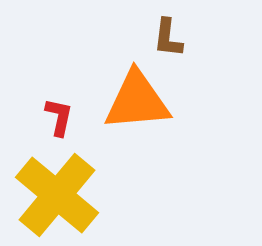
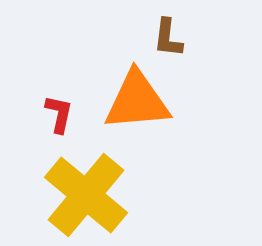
red L-shape: moved 3 px up
yellow cross: moved 29 px right
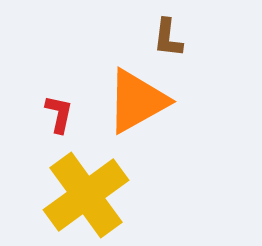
orange triangle: rotated 24 degrees counterclockwise
yellow cross: rotated 14 degrees clockwise
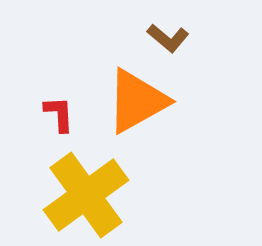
brown L-shape: rotated 57 degrees counterclockwise
red L-shape: rotated 15 degrees counterclockwise
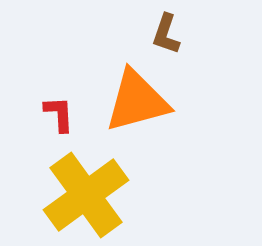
brown L-shape: moved 2 px left, 4 px up; rotated 69 degrees clockwise
orange triangle: rotated 14 degrees clockwise
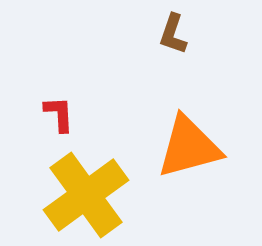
brown L-shape: moved 7 px right
orange triangle: moved 52 px right, 46 px down
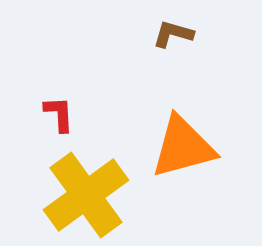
brown L-shape: rotated 87 degrees clockwise
orange triangle: moved 6 px left
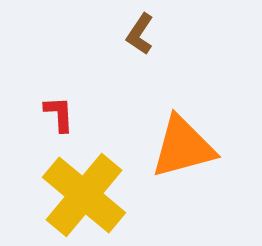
brown L-shape: moved 33 px left; rotated 72 degrees counterclockwise
yellow cross: moved 2 px left; rotated 14 degrees counterclockwise
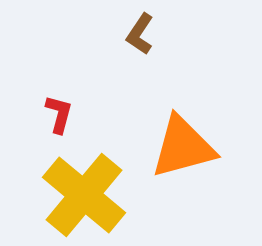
red L-shape: rotated 18 degrees clockwise
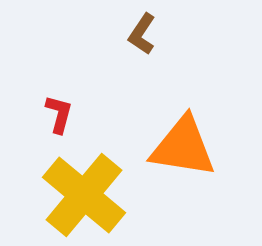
brown L-shape: moved 2 px right
orange triangle: rotated 24 degrees clockwise
